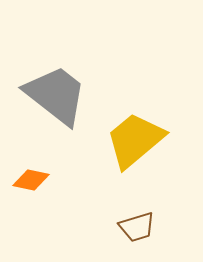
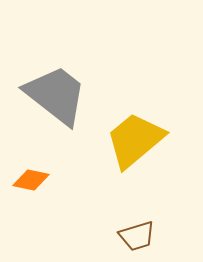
brown trapezoid: moved 9 px down
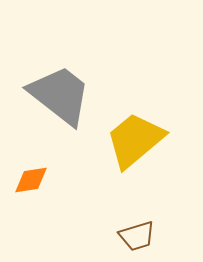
gray trapezoid: moved 4 px right
orange diamond: rotated 21 degrees counterclockwise
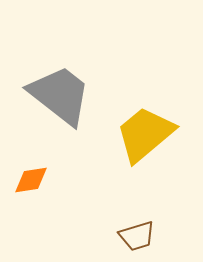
yellow trapezoid: moved 10 px right, 6 px up
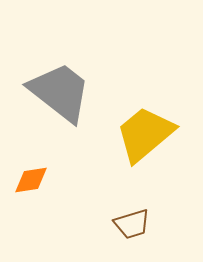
gray trapezoid: moved 3 px up
brown trapezoid: moved 5 px left, 12 px up
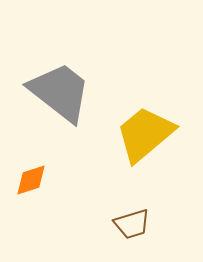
orange diamond: rotated 9 degrees counterclockwise
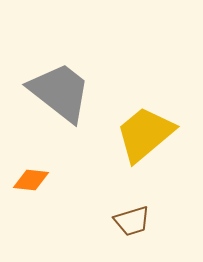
orange diamond: rotated 24 degrees clockwise
brown trapezoid: moved 3 px up
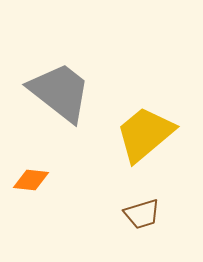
brown trapezoid: moved 10 px right, 7 px up
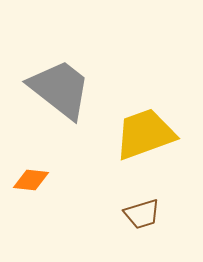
gray trapezoid: moved 3 px up
yellow trapezoid: rotated 20 degrees clockwise
